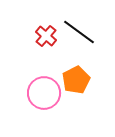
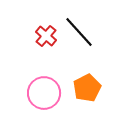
black line: rotated 12 degrees clockwise
orange pentagon: moved 11 px right, 8 px down
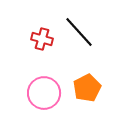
red cross: moved 4 px left, 3 px down; rotated 25 degrees counterclockwise
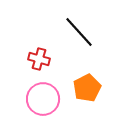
red cross: moved 3 px left, 20 px down
pink circle: moved 1 px left, 6 px down
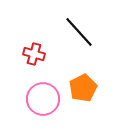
red cross: moved 5 px left, 5 px up
orange pentagon: moved 4 px left
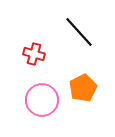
pink circle: moved 1 px left, 1 px down
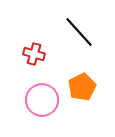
orange pentagon: moved 1 px left, 1 px up
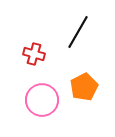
black line: moved 1 px left; rotated 72 degrees clockwise
orange pentagon: moved 2 px right
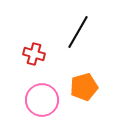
orange pentagon: rotated 12 degrees clockwise
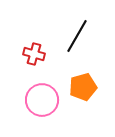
black line: moved 1 px left, 4 px down
orange pentagon: moved 1 px left
